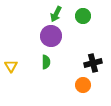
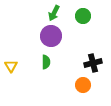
green arrow: moved 2 px left, 1 px up
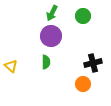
green arrow: moved 2 px left
yellow triangle: rotated 16 degrees counterclockwise
orange circle: moved 1 px up
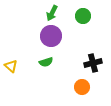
green semicircle: rotated 72 degrees clockwise
orange circle: moved 1 px left, 3 px down
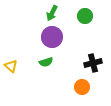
green circle: moved 2 px right
purple circle: moved 1 px right, 1 px down
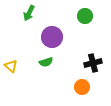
green arrow: moved 23 px left
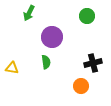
green circle: moved 2 px right
green semicircle: rotated 80 degrees counterclockwise
yellow triangle: moved 1 px right, 2 px down; rotated 32 degrees counterclockwise
orange circle: moved 1 px left, 1 px up
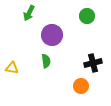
purple circle: moved 2 px up
green semicircle: moved 1 px up
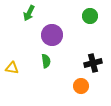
green circle: moved 3 px right
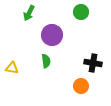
green circle: moved 9 px left, 4 px up
black cross: rotated 24 degrees clockwise
